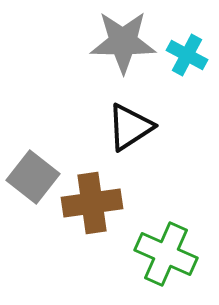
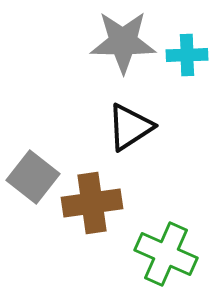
cyan cross: rotated 30 degrees counterclockwise
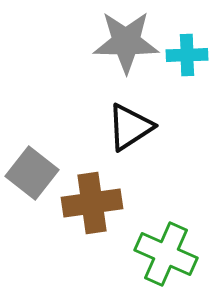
gray star: moved 3 px right
gray square: moved 1 px left, 4 px up
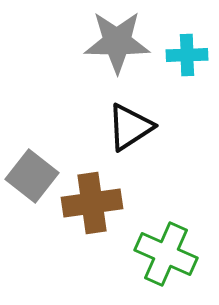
gray star: moved 9 px left
gray square: moved 3 px down
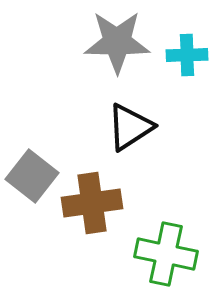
green cross: rotated 12 degrees counterclockwise
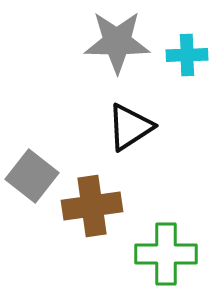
brown cross: moved 3 px down
green cross: rotated 12 degrees counterclockwise
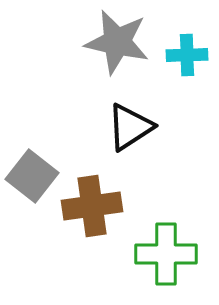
gray star: rotated 12 degrees clockwise
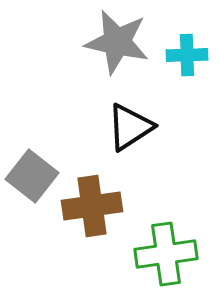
green cross: rotated 8 degrees counterclockwise
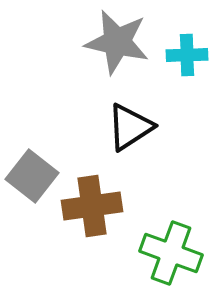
green cross: moved 5 px right, 1 px up; rotated 28 degrees clockwise
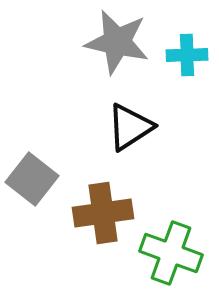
gray square: moved 3 px down
brown cross: moved 11 px right, 7 px down
